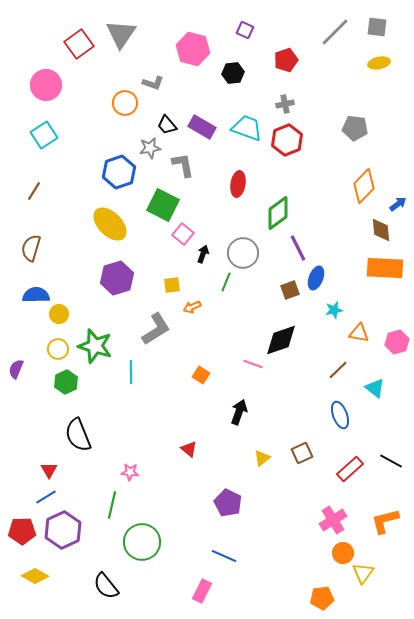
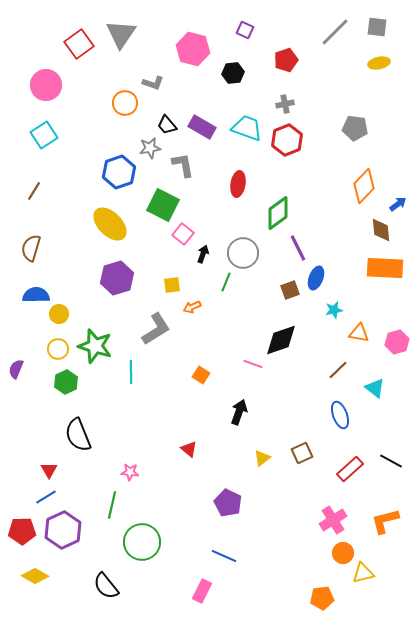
yellow triangle at (363, 573): rotated 40 degrees clockwise
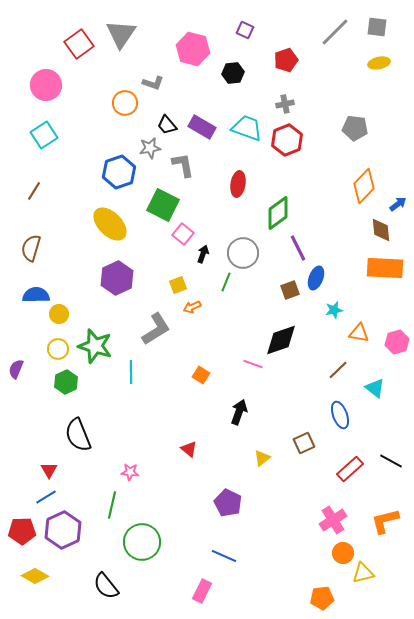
purple hexagon at (117, 278): rotated 8 degrees counterclockwise
yellow square at (172, 285): moved 6 px right; rotated 12 degrees counterclockwise
brown square at (302, 453): moved 2 px right, 10 px up
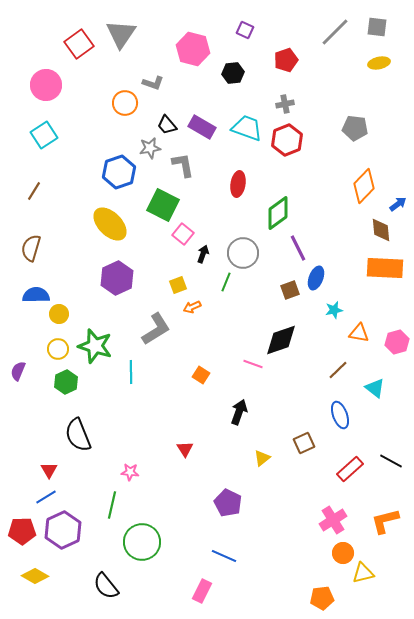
purple semicircle at (16, 369): moved 2 px right, 2 px down
red triangle at (189, 449): moved 4 px left; rotated 18 degrees clockwise
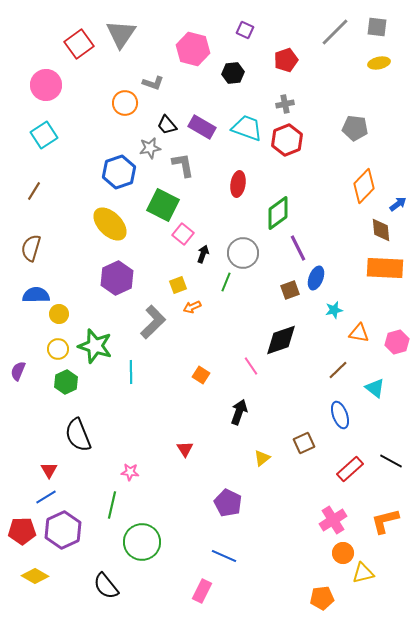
gray L-shape at (156, 329): moved 3 px left, 7 px up; rotated 12 degrees counterclockwise
pink line at (253, 364): moved 2 px left, 2 px down; rotated 36 degrees clockwise
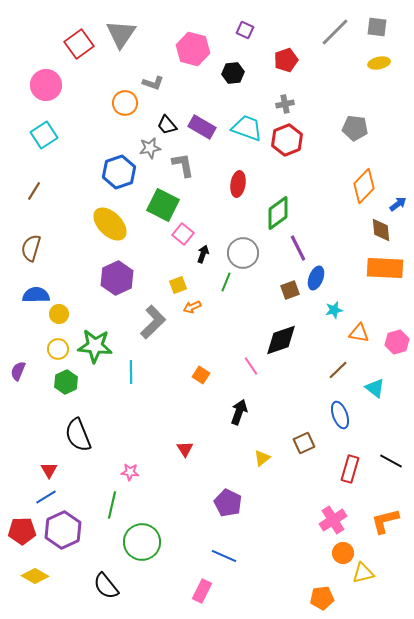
green star at (95, 346): rotated 12 degrees counterclockwise
red rectangle at (350, 469): rotated 32 degrees counterclockwise
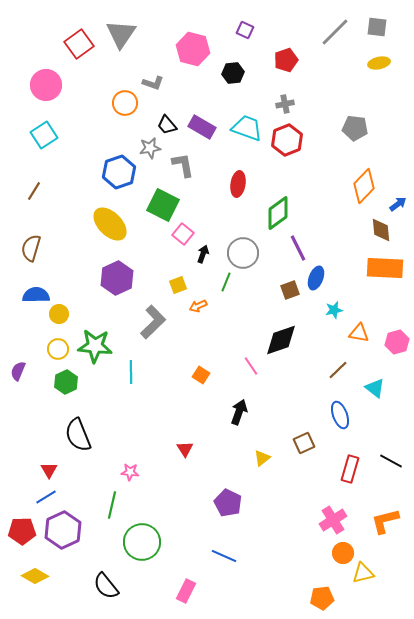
orange arrow at (192, 307): moved 6 px right, 1 px up
pink rectangle at (202, 591): moved 16 px left
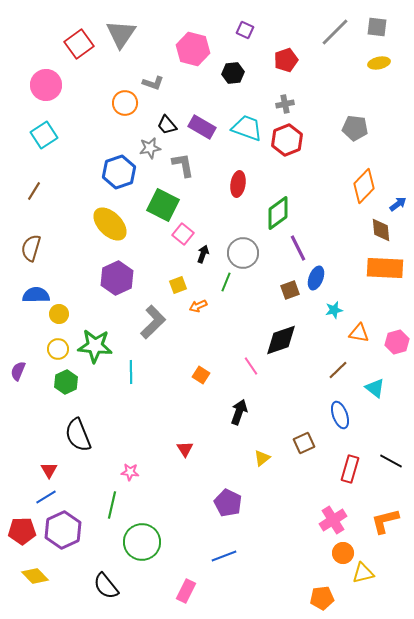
blue line at (224, 556): rotated 45 degrees counterclockwise
yellow diamond at (35, 576): rotated 16 degrees clockwise
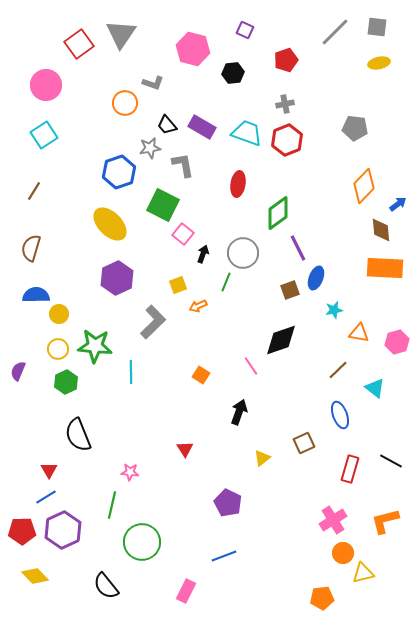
cyan trapezoid at (247, 128): moved 5 px down
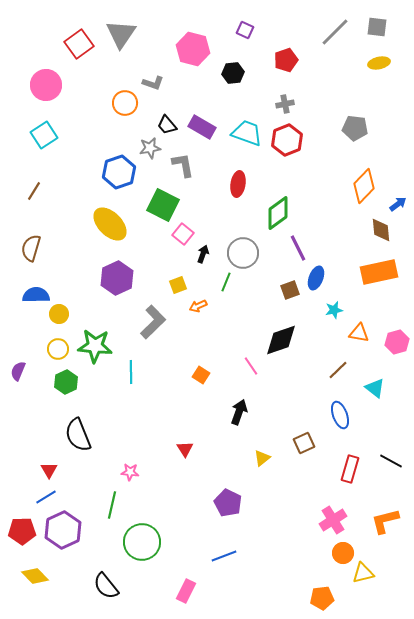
orange rectangle at (385, 268): moved 6 px left, 4 px down; rotated 15 degrees counterclockwise
